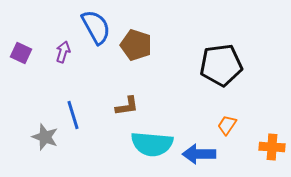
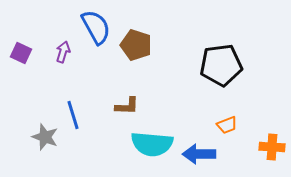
brown L-shape: rotated 10 degrees clockwise
orange trapezoid: rotated 145 degrees counterclockwise
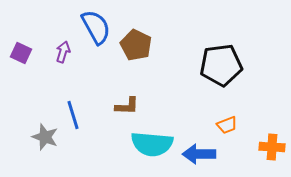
brown pentagon: rotated 8 degrees clockwise
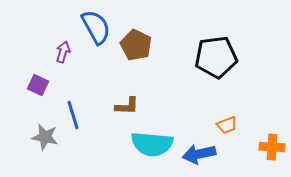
purple square: moved 17 px right, 32 px down
black pentagon: moved 5 px left, 8 px up
gray star: rotated 8 degrees counterclockwise
blue arrow: rotated 12 degrees counterclockwise
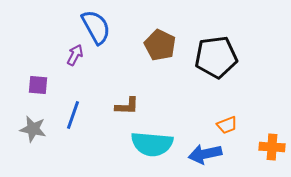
brown pentagon: moved 24 px right
purple arrow: moved 12 px right, 3 px down; rotated 10 degrees clockwise
purple square: rotated 20 degrees counterclockwise
blue line: rotated 36 degrees clockwise
gray star: moved 12 px left, 8 px up
blue arrow: moved 6 px right
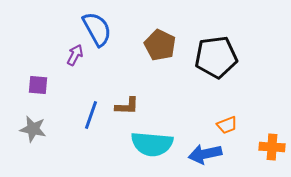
blue semicircle: moved 1 px right, 2 px down
blue line: moved 18 px right
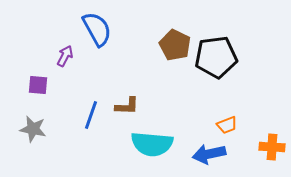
brown pentagon: moved 15 px right
purple arrow: moved 10 px left, 1 px down
blue arrow: moved 4 px right
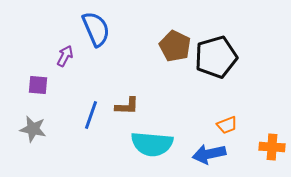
blue semicircle: moved 1 px left; rotated 6 degrees clockwise
brown pentagon: moved 1 px down
black pentagon: rotated 9 degrees counterclockwise
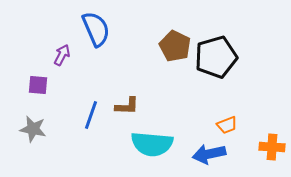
purple arrow: moved 3 px left, 1 px up
